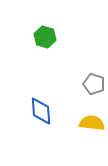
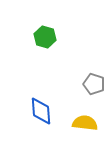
yellow semicircle: moved 7 px left
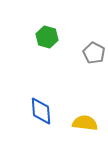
green hexagon: moved 2 px right
gray pentagon: moved 31 px up; rotated 10 degrees clockwise
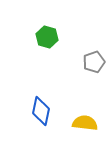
gray pentagon: moved 9 px down; rotated 25 degrees clockwise
blue diamond: rotated 16 degrees clockwise
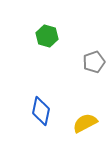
green hexagon: moved 1 px up
yellow semicircle: rotated 35 degrees counterclockwise
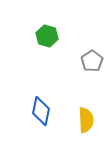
gray pentagon: moved 2 px left, 1 px up; rotated 15 degrees counterclockwise
yellow semicircle: moved 1 px right, 3 px up; rotated 115 degrees clockwise
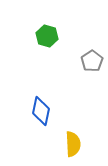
yellow semicircle: moved 13 px left, 24 px down
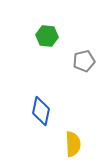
green hexagon: rotated 10 degrees counterclockwise
gray pentagon: moved 8 px left; rotated 20 degrees clockwise
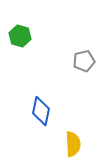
green hexagon: moved 27 px left; rotated 10 degrees clockwise
